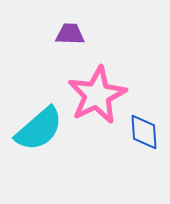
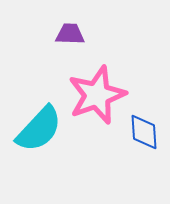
pink star: rotated 6 degrees clockwise
cyan semicircle: rotated 6 degrees counterclockwise
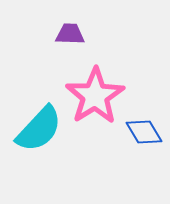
pink star: moved 2 px left, 1 px down; rotated 12 degrees counterclockwise
blue diamond: rotated 27 degrees counterclockwise
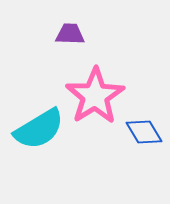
cyan semicircle: rotated 16 degrees clockwise
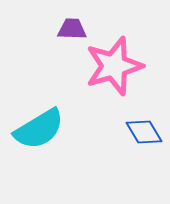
purple trapezoid: moved 2 px right, 5 px up
pink star: moved 19 px right, 30 px up; rotated 16 degrees clockwise
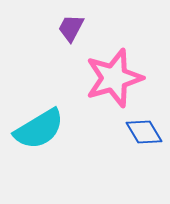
purple trapezoid: moved 1 px left, 1 px up; rotated 64 degrees counterclockwise
pink star: moved 12 px down
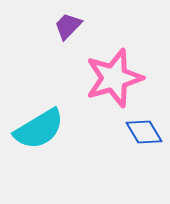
purple trapezoid: moved 3 px left, 2 px up; rotated 16 degrees clockwise
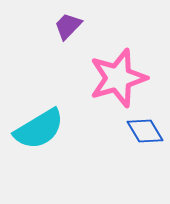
pink star: moved 4 px right
blue diamond: moved 1 px right, 1 px up
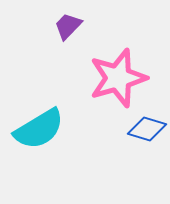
blue diamond: moved 2 px right, 2 px up; rotated 42 degrees counterclockwise
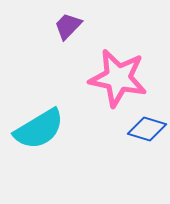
pink star: rotated 28 degrees clockwise
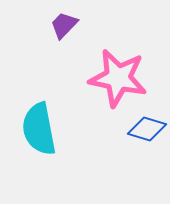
purple trapezoid: moved 4 px left, 1 px up
cyan semicircle: rotated 110 degrees clockwise
